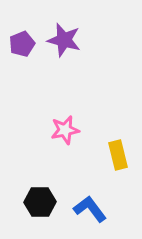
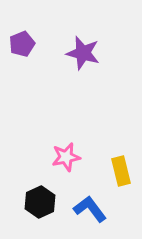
purple star: moved 19 px right, 13 px down
pink star: moved 1 px right, 27 px down
yellow rectangle: moved 3 px right, 16 px down
black hexagon: rotated 24 degrees counterclockwise
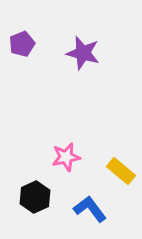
yellow rectangle: rotated 36 degrees counterclockwise
black hexagon: moved 5 px left, 5 px up
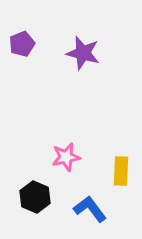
yellow rectangle: rotated 52 degrees clockwise
black hexagon: rotated 12 degrees counterclockwise
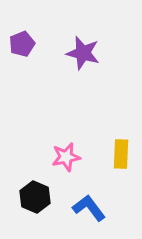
yellow rectangle: moved 17 px up
blue L-shape: moved 1 px left, 1 px up
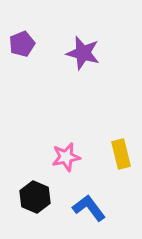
yellow rectangle: rotated 16 degrees counterclockwise
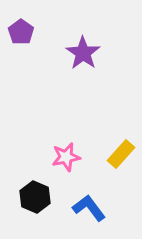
purple pentagon: moved 1 px left, 12 px up; rotated 15 degrees counterclockwise
purple star: rotated 20 degrees clockwise
yellow rectangle: rotated 56 degrees clockwise
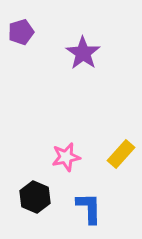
purple pentagon: rotated 20 degrees clockwise
blue L-shape: rotated 36 degrees clockwise
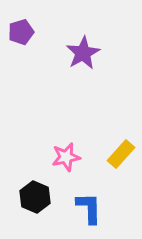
purple star: rotated 8 degrees clockwise
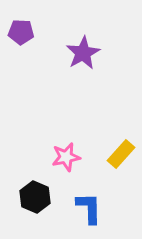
purple pentagon: rotated 20 degrees clockwise
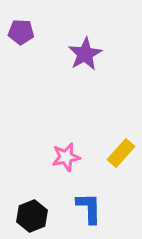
purple star: moved 2 px right, 1 px down
yellow rectangle: moved 1 px up
black hexagon: moved 3 px left, 19 px down; rotated 16 degrees clockwise
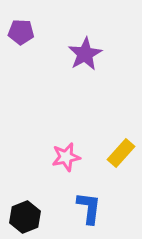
blue L-shape: rotated 8 degrees clockwise
black hexagon: moved 7 px left, 1 px down
